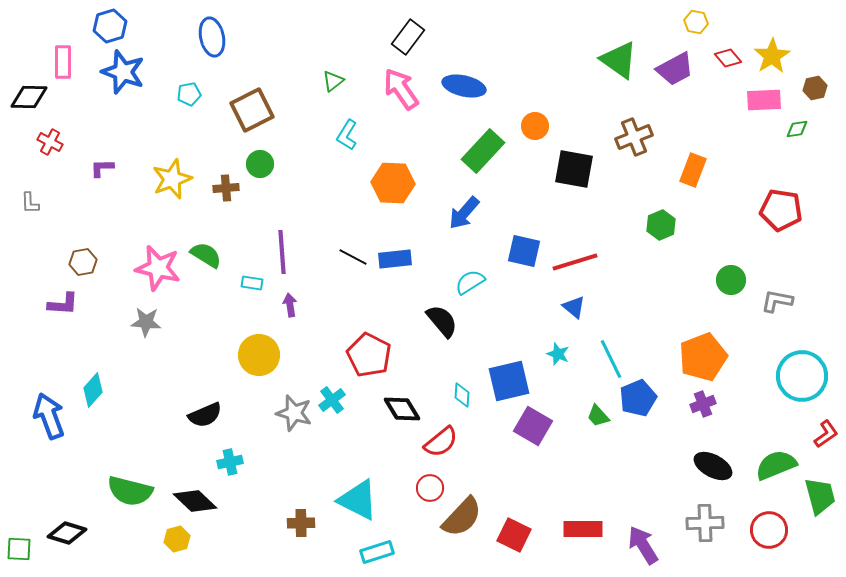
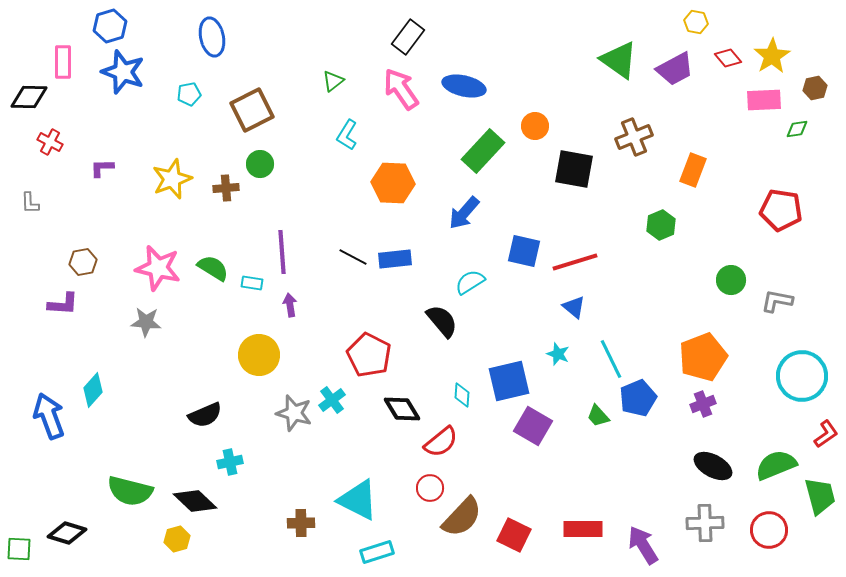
green semicircle at (206, 255): moved 7 px right, 13 px down
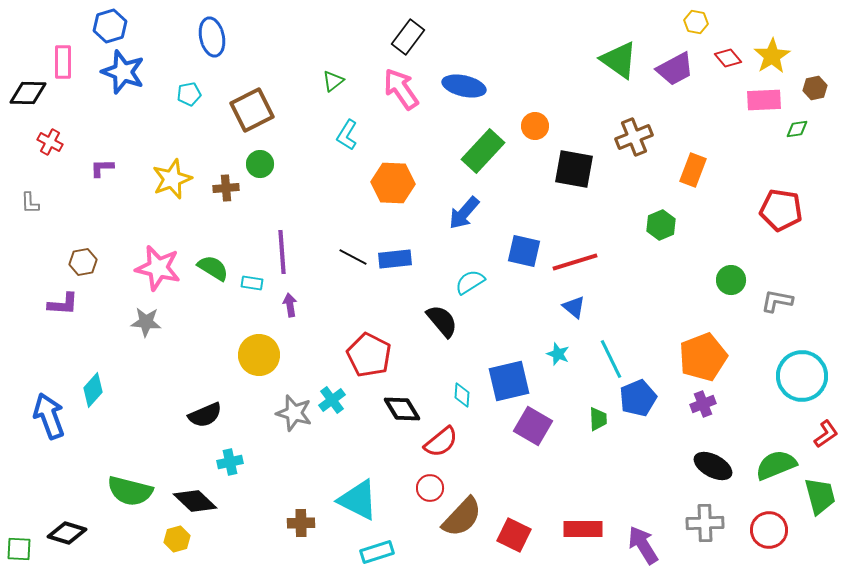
black diamond at (29, 97): moved 1 px left, 4 px up
green trapezoid at (598, 416): moved 3 px down; rotated 140 degrees counterclockwise
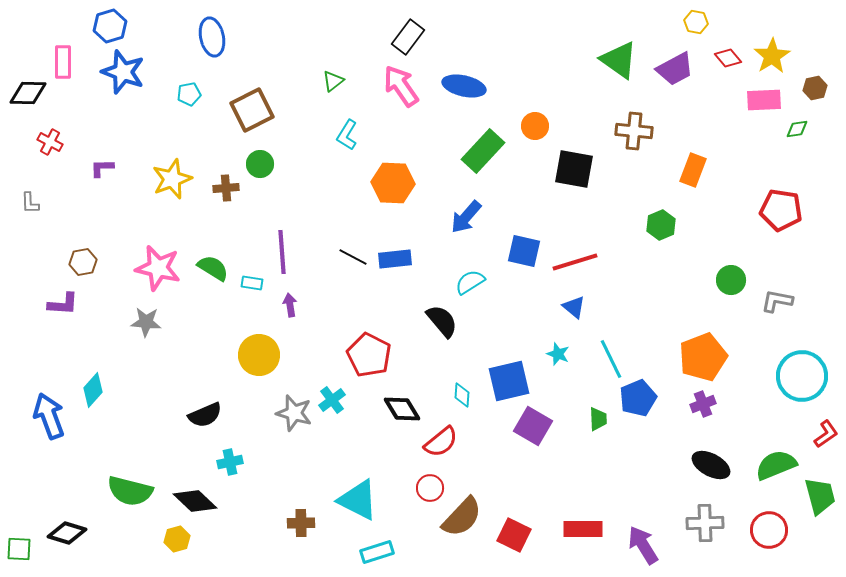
pink arrow at (401, 89): moved 3 px up
brown cross at (634, 137): moved 6 px up; rotated 27 degrees clockwise
blue arrow at (464, 213): moved 2 px right, 4 px down
black ellipse at (713, 466): moved 2 px left, 1 px up
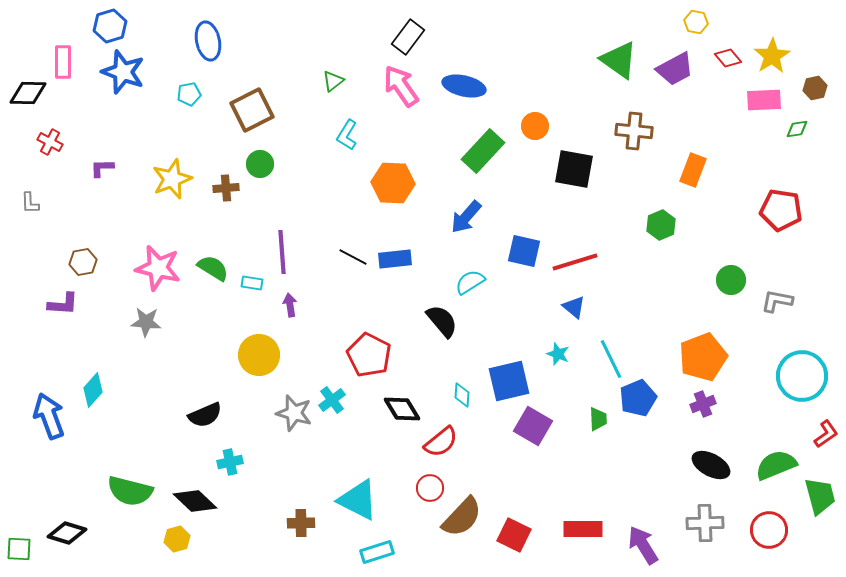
blue ellipse at (212, 37): moved 4 px left, 4 px down
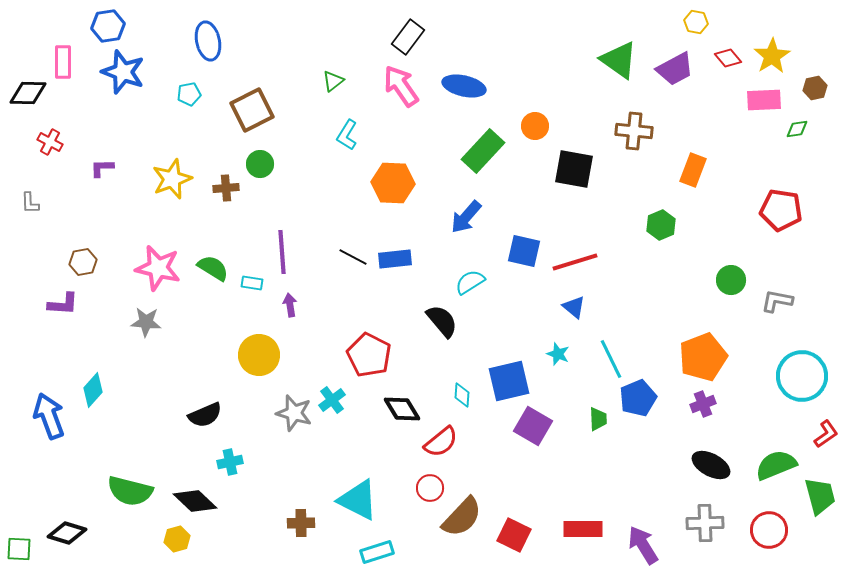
blue hexagon at (110, 26): moved 2 px left; rotated 8 degrees clockwise
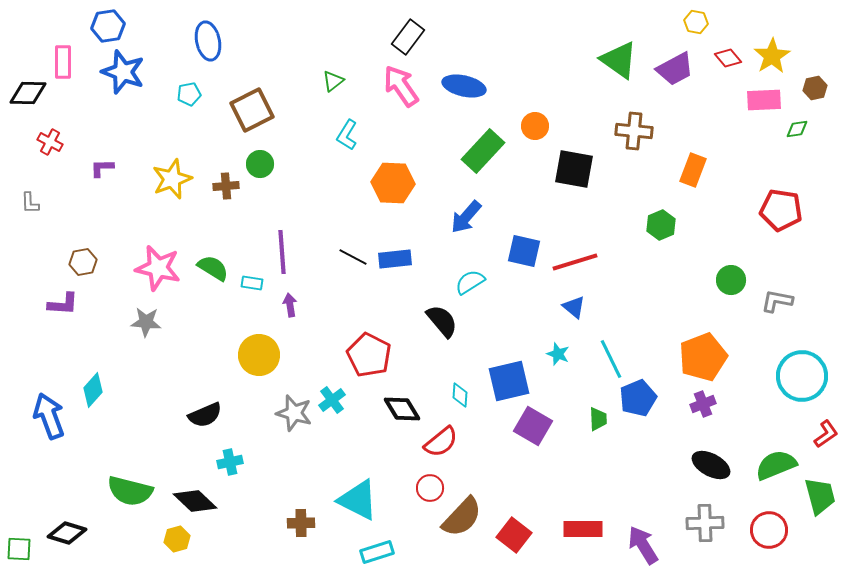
brown cross at (226, 188): moved 2 px up
cyan diamond at (462, 395): moved 2 px left
red square at (514, 535): rotated 12 degrees clockwise
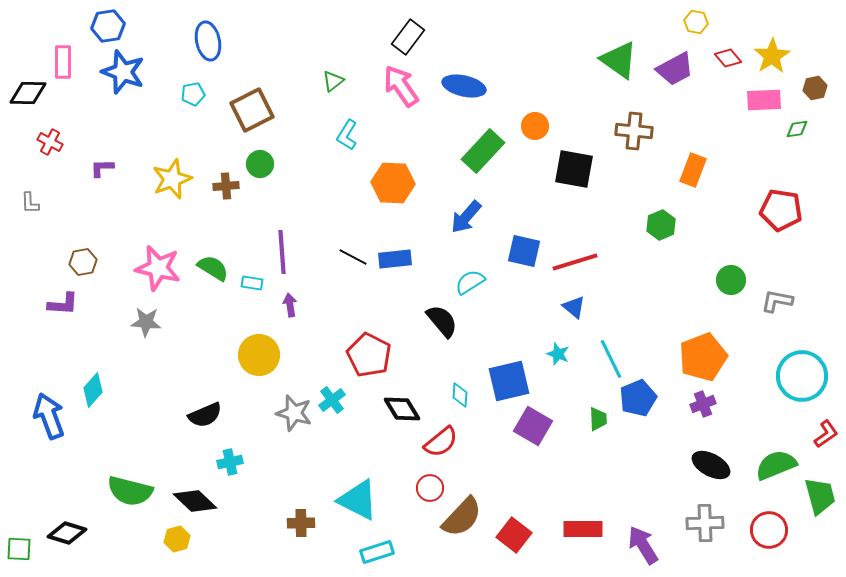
cyan pentagon at (189, 94): moved 4 px right
